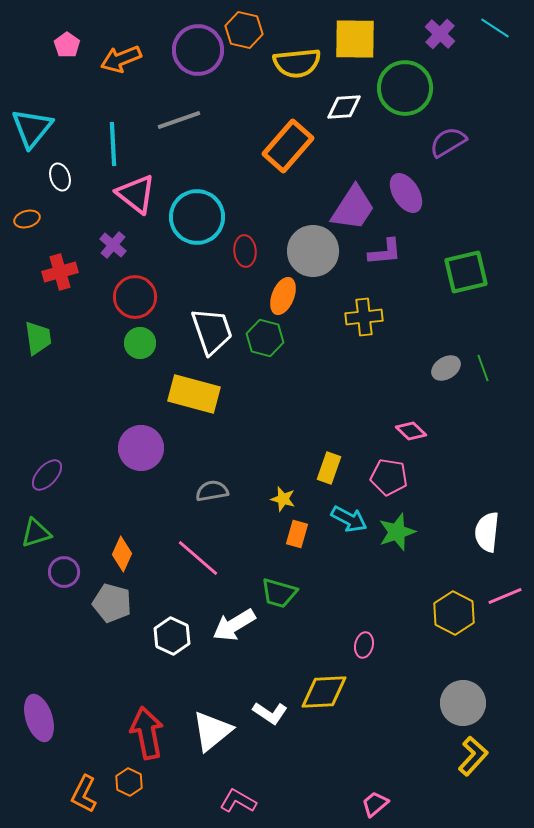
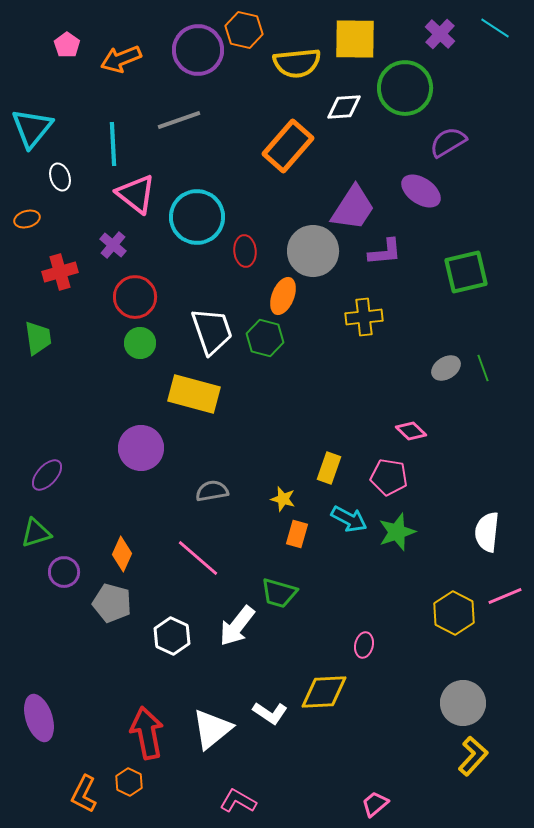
purple ellipse at (406, 193): moved 15 px right, 2 px up; rotated 24 degrees counterclockwise
white arrow at (234, 625): moved 3 px right, 1 px down; rotated 21 degrees counterclockwise
white triangle at (212, 731): moved 2 px up
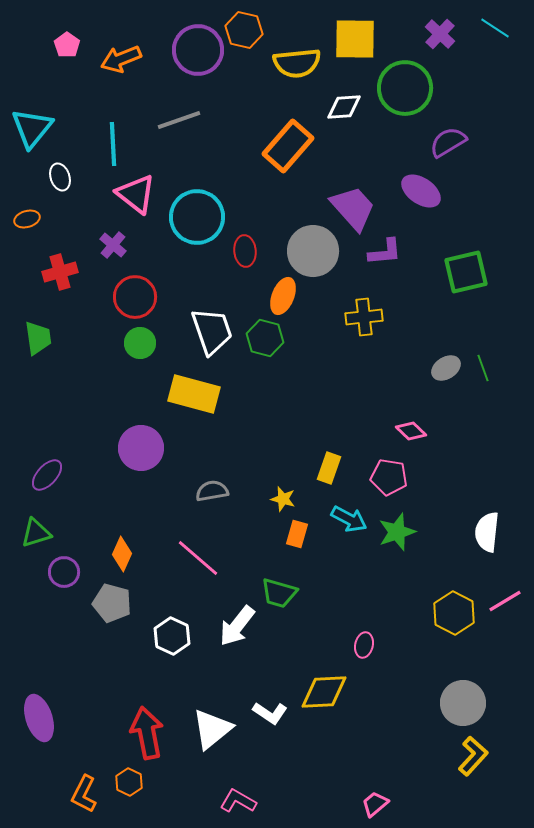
purple trapezoid at (353, 208): rotated 75 degrees counterclockwise
pink line at (505, 596): moved 5 px down; rotated 8 degrees counterclockwise
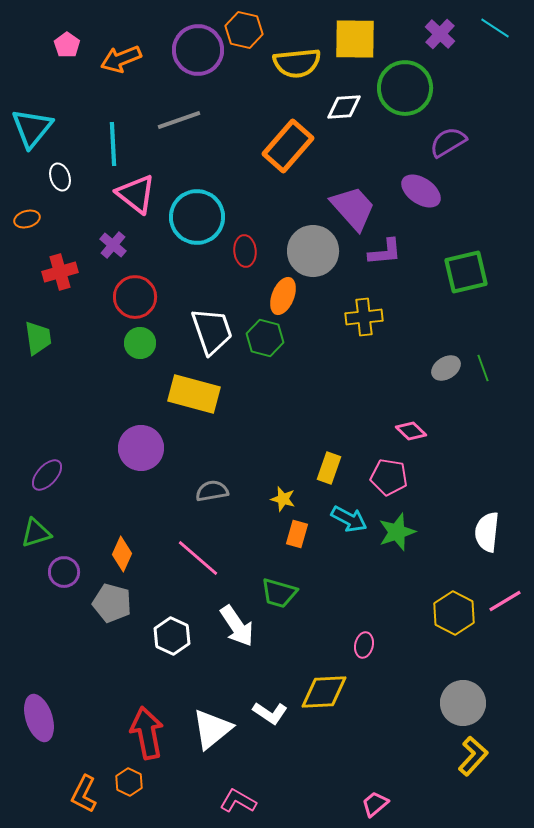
white arrow at (237, 626): rotated 72 degrees counterclockwise
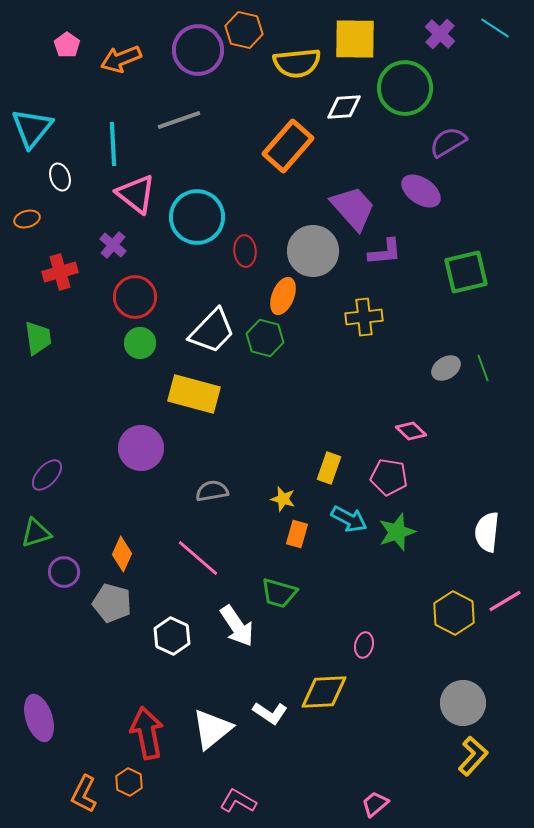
white trapezoid at (212, 331): rotated 63 degrees clockwise
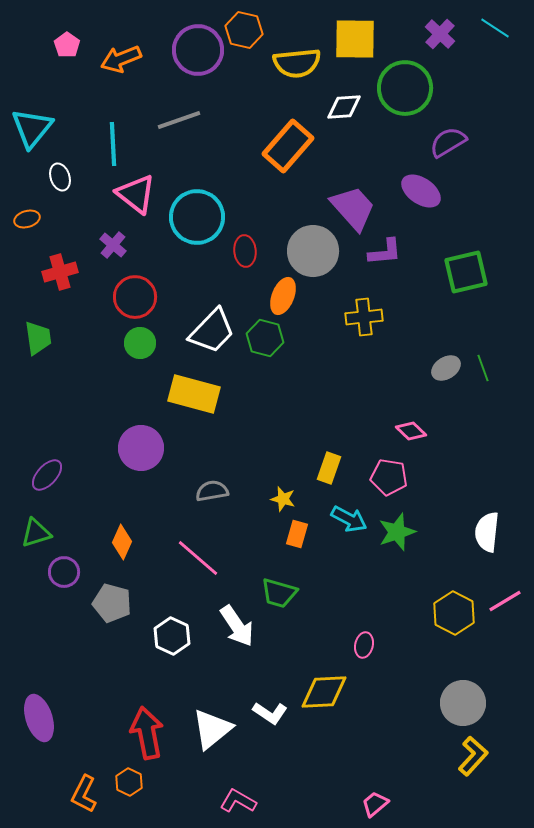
orange diamond at (122, 554): moved 12 px up
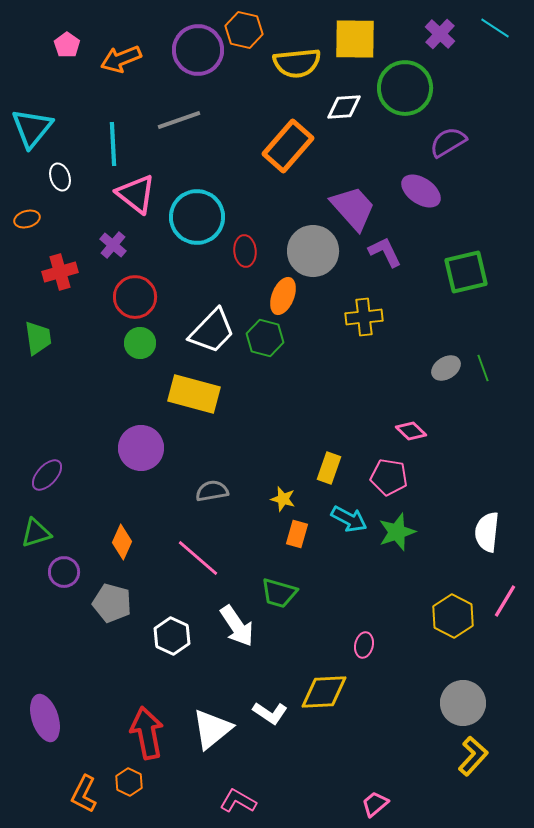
purple L-shape at (385, 252): rotated 111 degrees counterclockwise
pink line at (505, 601): rotated 28 degrees counterclockwise
yellow hexagon at (454, 613): moved 1 px left, 3 px down
purple ellipse at (39, 718): moved 6 px right
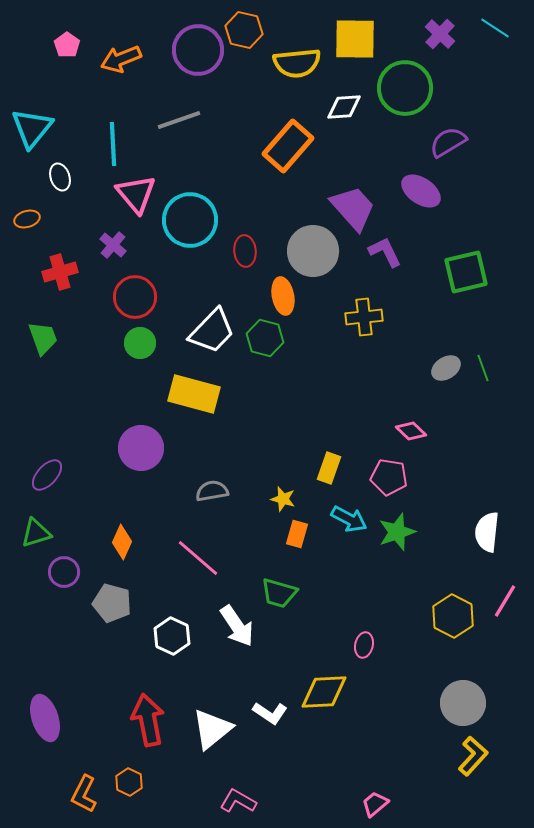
pink triangle at (136, 194): rotated 12 degrees clockwise
cyan circle at (197, 217): moved 7 px left, 3 px down
orange ellipse at (283, 296): rotated 33 degrees counterclockwise
green trapezoid at (38, 338): moved 5 px right; rotated 12 degrees counterclockwise
red arrow at (147, 733): moved 1 px right, 13 px up
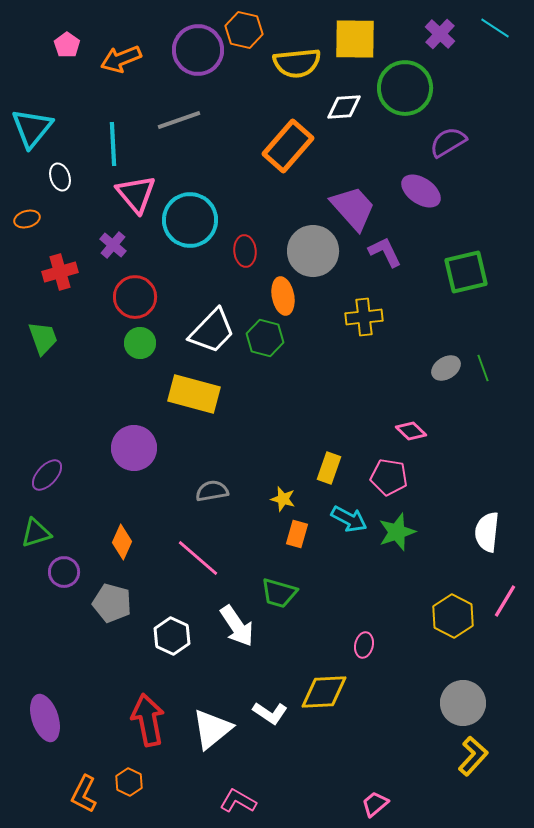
purple circle at (141, 448): moved 7 px left
